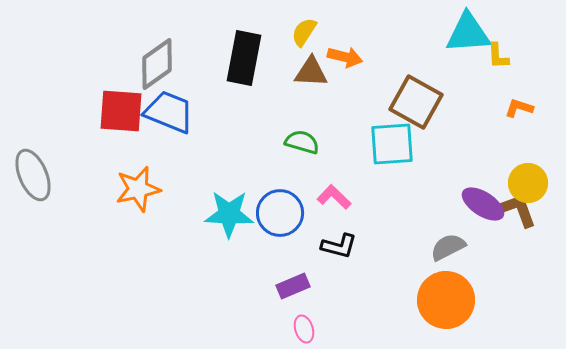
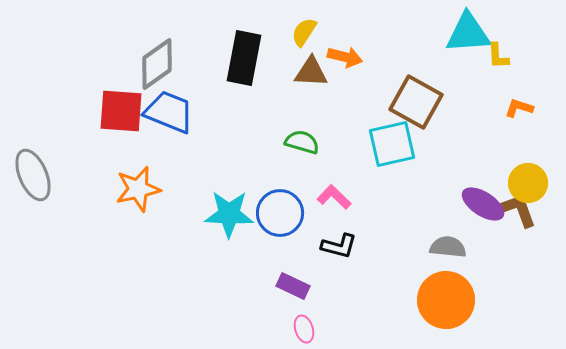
cyan square: rotated 9 degrees counterclockwise
gray semicircle: rotated 33 degrees clockwise
purple rectangle: rotated 48 degrees clockwise
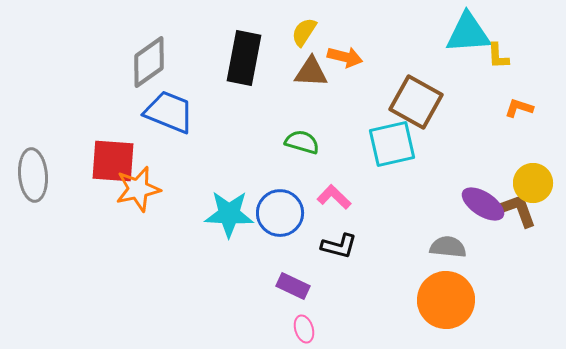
gray diamond: moved 8 px left, 2 px up
red square: moved 8 px left, 50 px down
gray ellipse: rotated 18 degrees clockwise
yellow circle: moved 5 px right
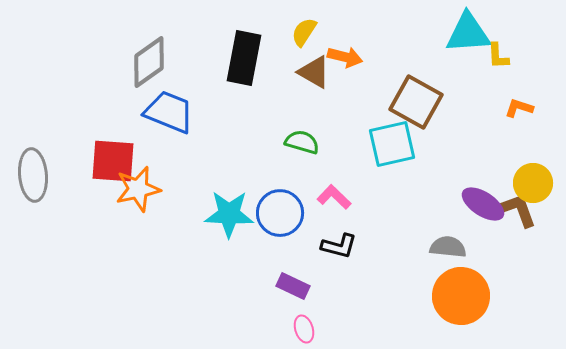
brown triangle: moved 3 px right; rotated 27 degrees clockwise
orange circle: moved 15 px right, 4 px up
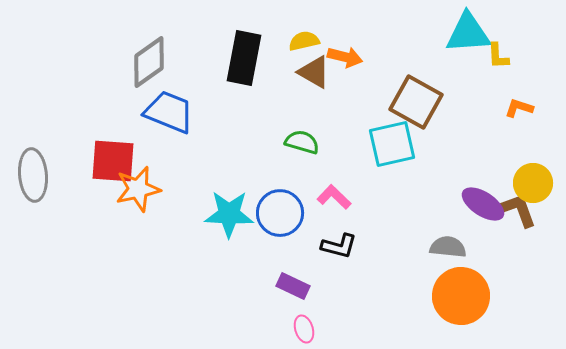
yellow semicircle: moved 9 px down; rotated 44 degrees clockwise
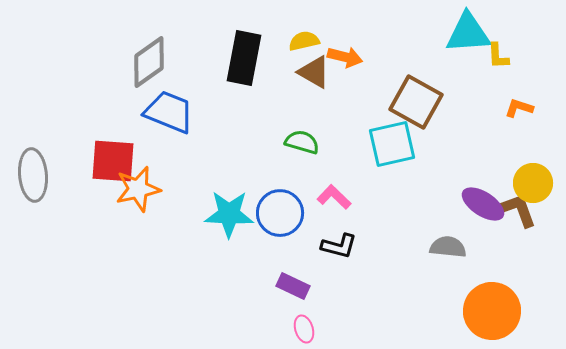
orange circle: moved 31 px right, 15 px down
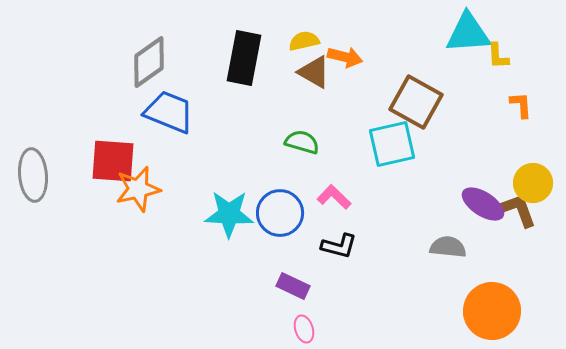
orange L-shape: moved 2 px right, 3 px up; rotated 68 degrees clockwise
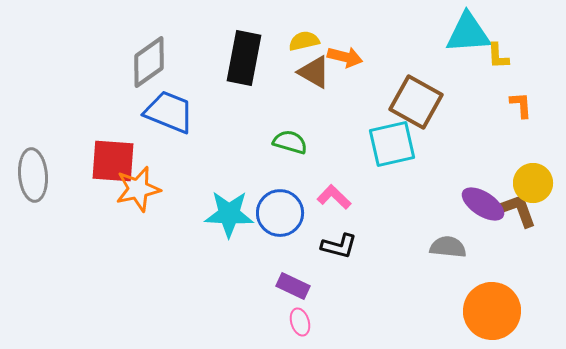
green semicircle: moved 12 px left
pink ellipse: moved 4 px left, 7 px up
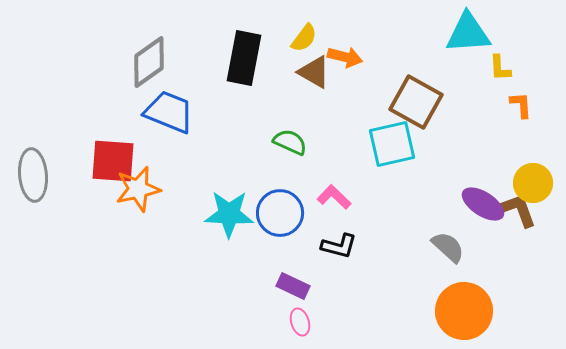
yellow semicircle: moved 3 px up; rotated 140 degrees clockwise
yellow L-shape: moved 2 px right, 12 px down
green semicircle: rotated 8 degrees clockwise
gray semicircle: rotated 36 degrees clockwise
orange circle: moved 28 px left
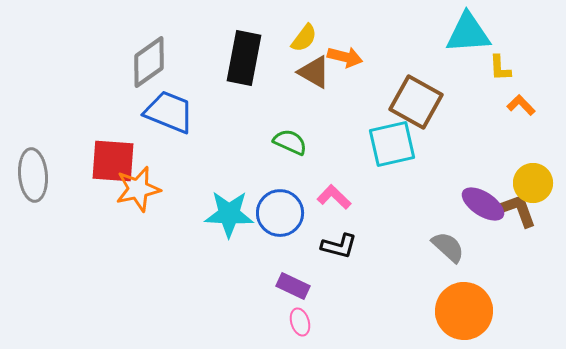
orange L-shape: rotated 40 degrees counterclockwise
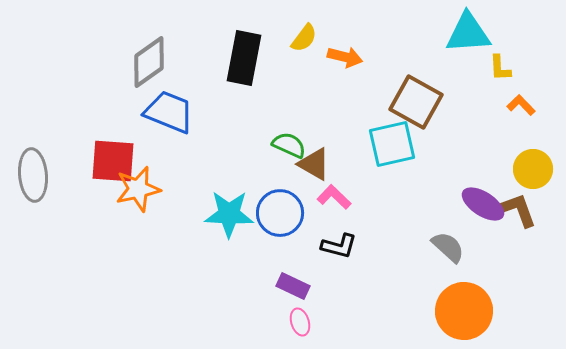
brown triangle: moved 92 px down
green semicircle: moved 1 px left, 3 px down
yellow circle: moved 14 px up
